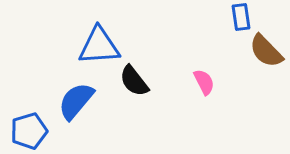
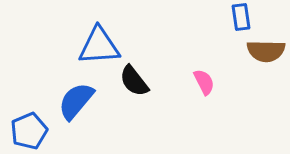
brown semicircle: rotated 45 degrees counterclockwise
blue pentagon: rotated 6 degrees counterclockwise
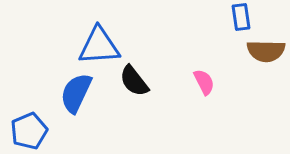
blue semicircle: moved 8 px up; rotated 15 degrees counterclockwise
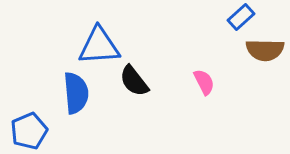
blue rectangle: rotated 56 degrees clockwise
brown semicircle: moved 1 px left, 1 px up
blue semicircle: rotated 150 degrees clockwise
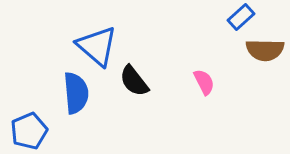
blue triangle: moved 2 px left; rotated 45 degrees clockwise
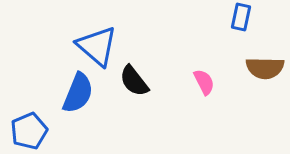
blue rectangle: rotated 36 degrees counterclockwise
brown semicircle: moved 18 px down
blue semicircle: moved 2 px right; rotated 27 degrees clockwise
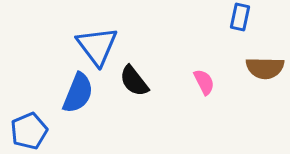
blue rectangle: moved 1 px left
blue triangle: rotated 12 degrees clockwise
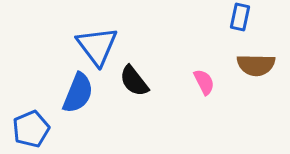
brown semicircle: moved 9 px left, 3 px up
blue pentagon: moved 2 px right, 2 px up
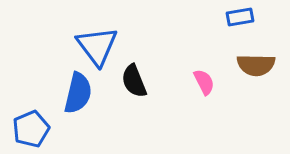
blue rectangle: rotated 68 degrees clockwise
black semicircle: rotated 16 degrees clockwise
blue semicircle: rotated 9 degrees counterclockwise
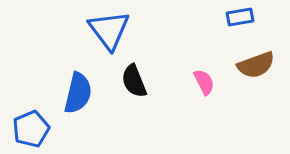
blue triangle: moved 12 px right, 16 px up
brown semicircle: rotated 21 degrees counterclockwise
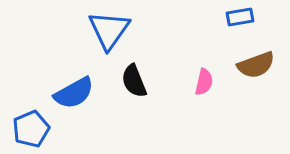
blue triangle: rotated 12 degrees clockwise
pink semicircle: rotated 40 degrees clockwise
blue semicircle: moved 4 px left; rotated 48 degrees clockwise
